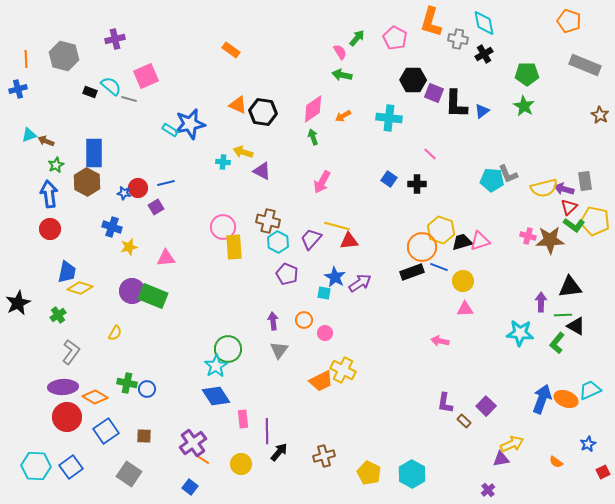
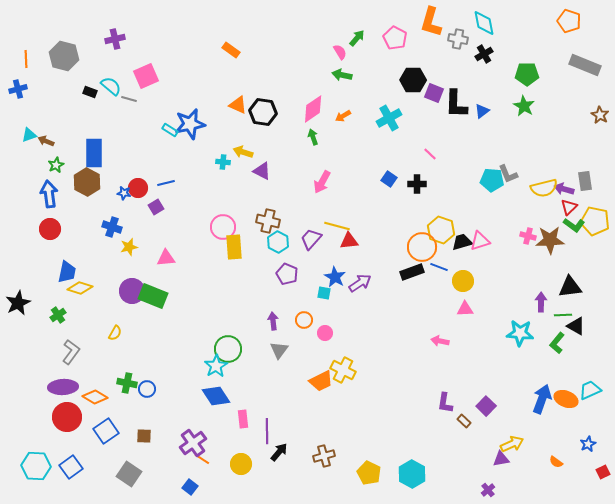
cyan cross at (389, 118): rotated 35 degrees counterclockwise
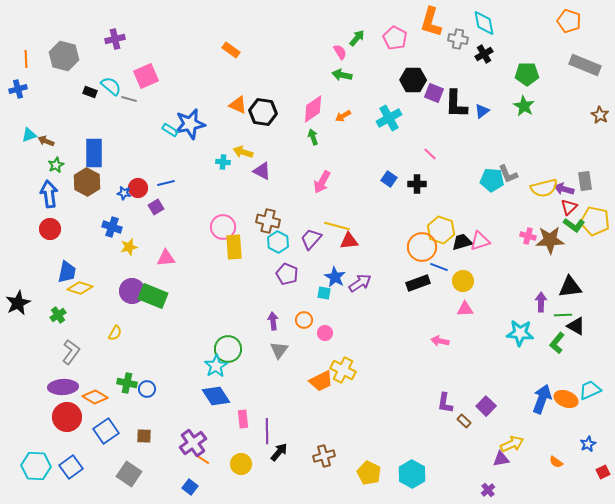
black rectangle at (412, 272): moved 6 px right, 11 px down
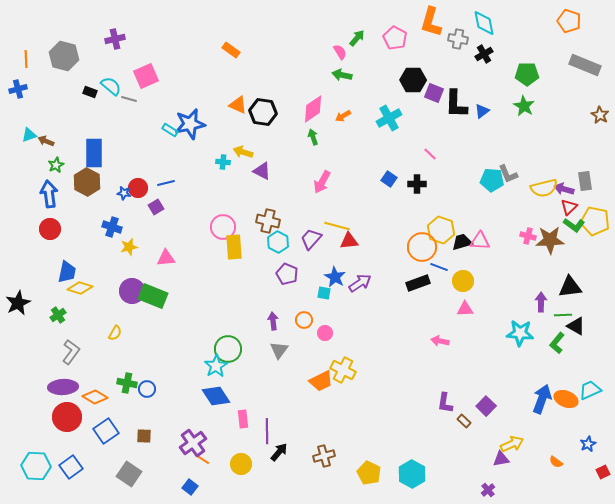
pink triangle at (480, 241): rotated 20 degrees clockwise
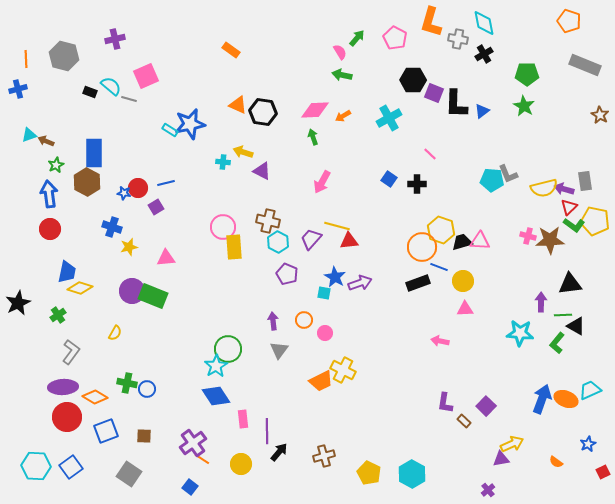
pink diamond at (313, 109): moved 2 px right, 1 px down; rotated 32 degrees clockwise
purple arrow at (360, 283): rotated 15 degrees clockwise
black triangle at (570, 287): moved 3 px up
blue square at (106, 431): rotated 15 degrees clockwise
